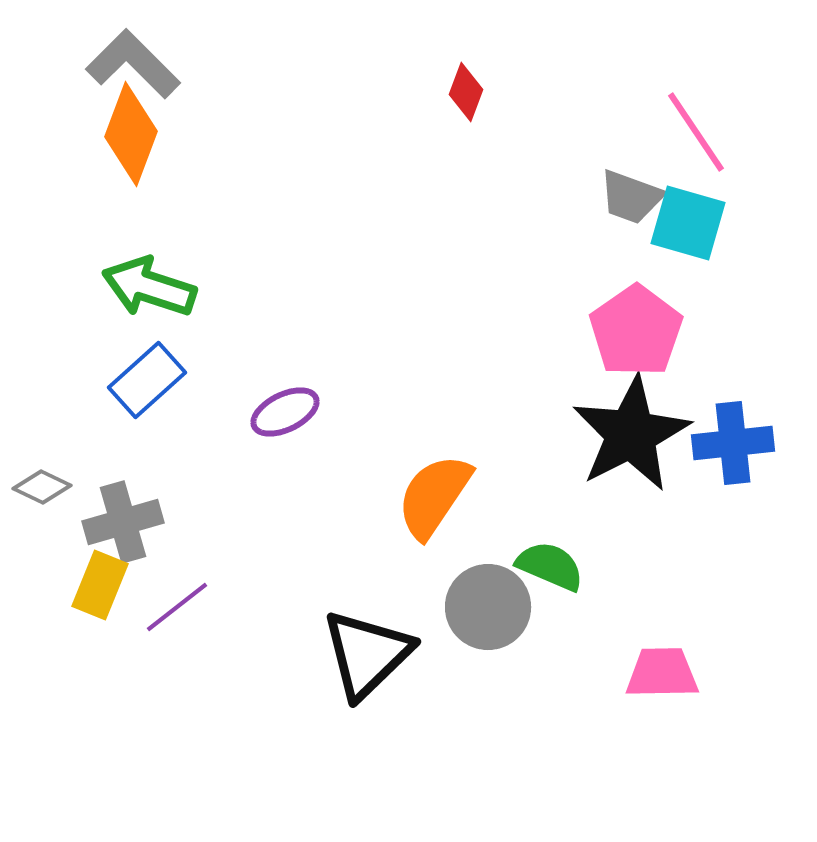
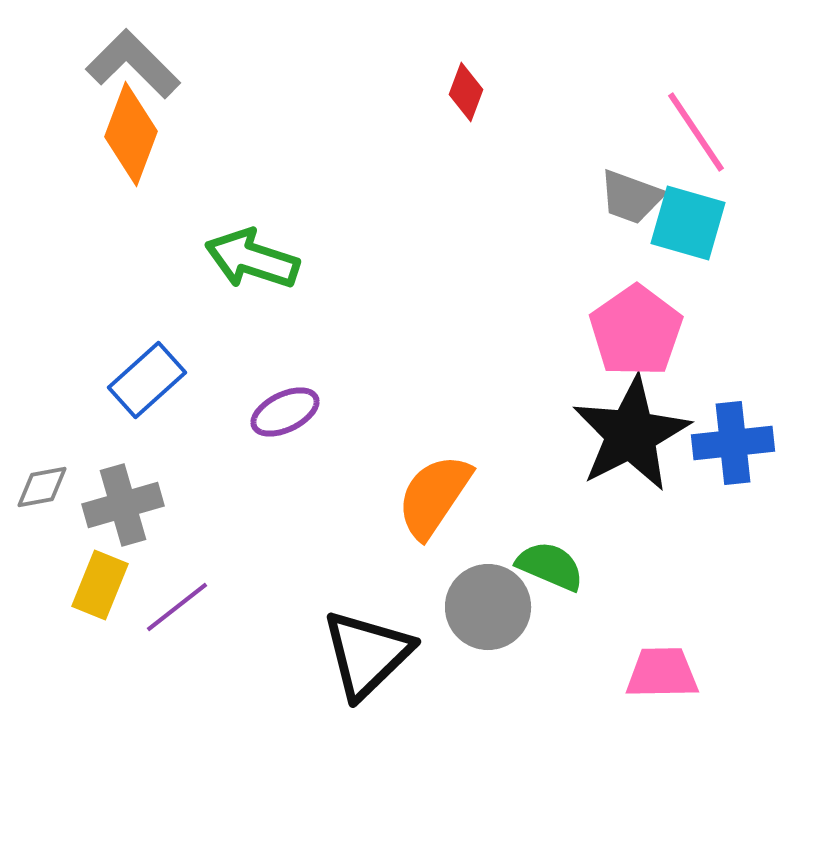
green arrow: moved 103 px right, 28 px up
gray diamond: rotated 36 degrees counterclockwise
gray cross: moved 17 px up
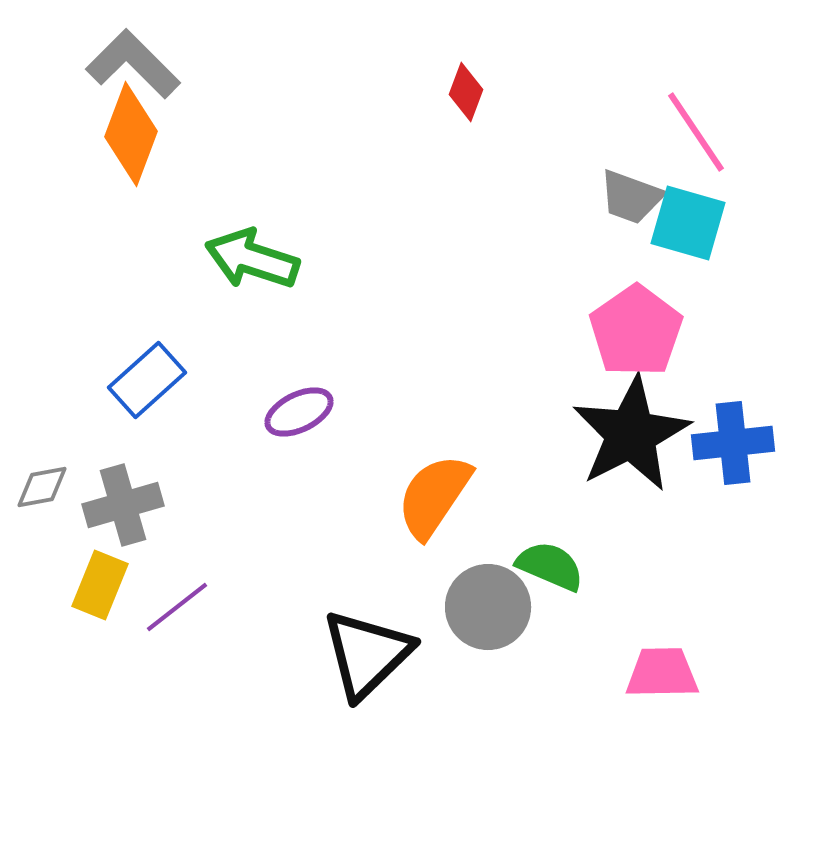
purple ellipse: moved 14 px right
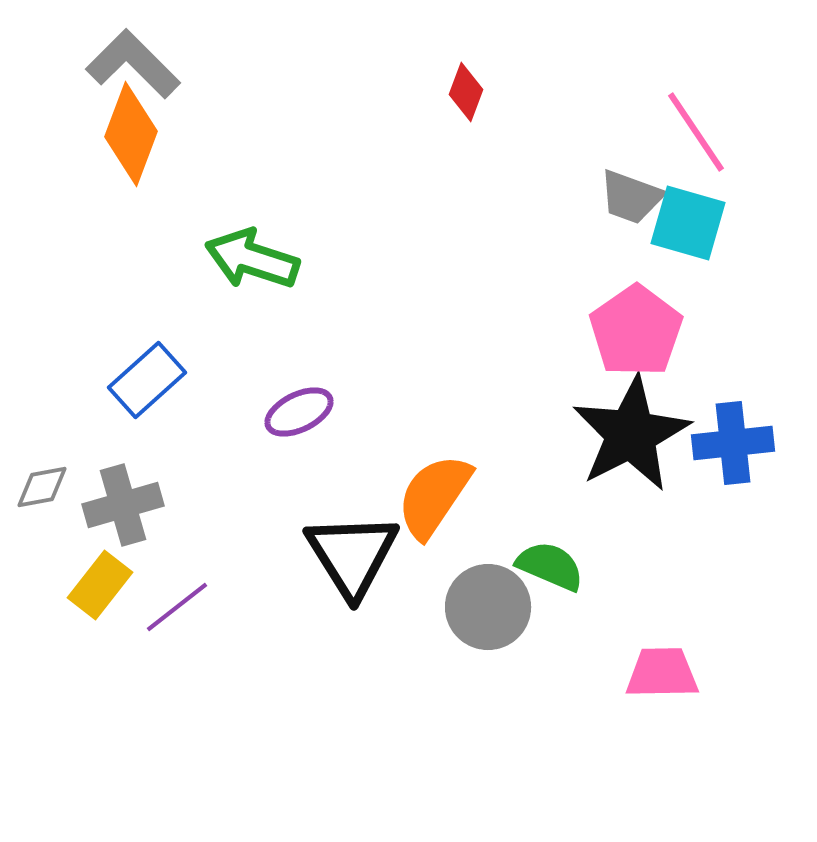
yellow rectangle: rotated 16 degrees clockwise
black triangle: moved 15 px left, 99 px up; rotated 18 degrees counterclockwise
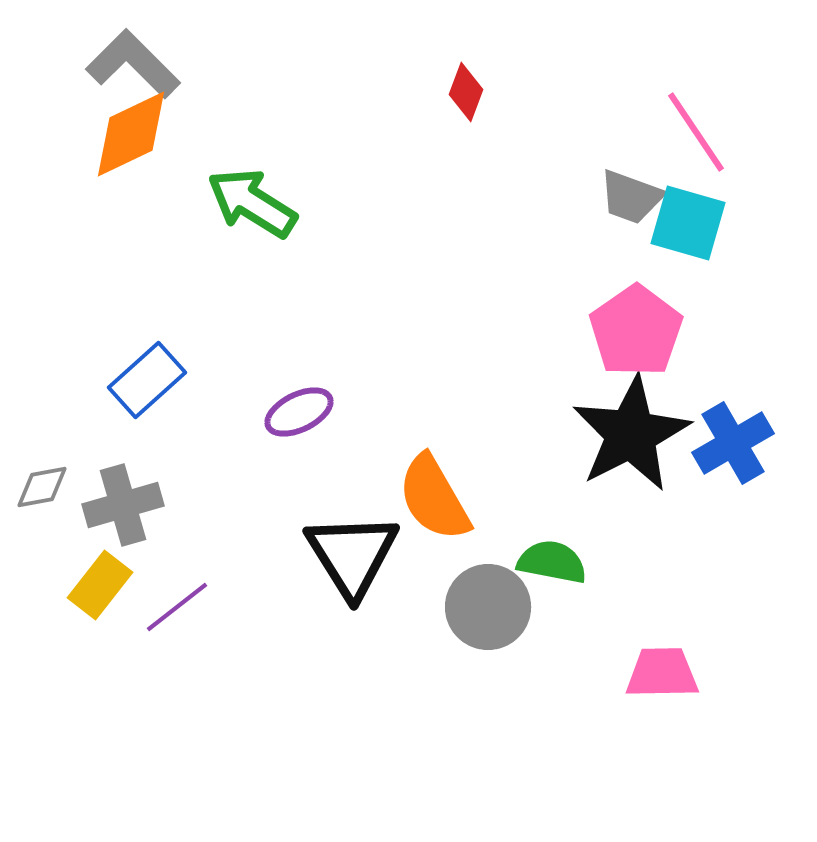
orange diamond: rotated 44 degrees clockwise
green arrow: moved 56 px up; rotated 14 degrees clockwise
blue cross: rotated 24 degrees counterclockwise
orange semicircle: moved 2 px down; rotated 64 degrees counterclockwise
green semicircle: moved 2 px right, 4 px up; rotated 12 degrees counterclockwise
